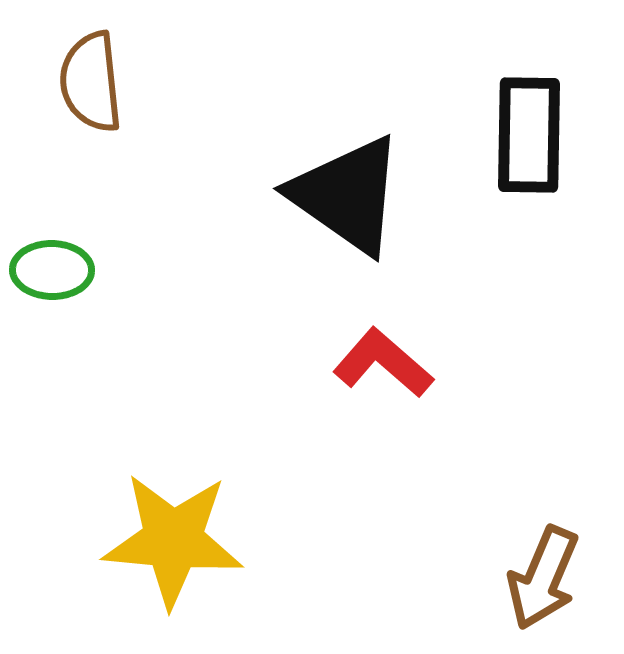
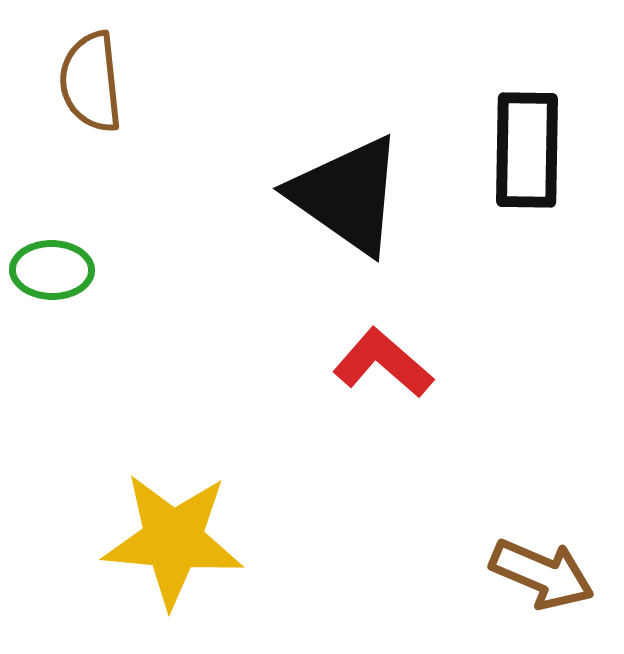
black rectangle: moved 2 px left, 15 px down
brown arrow: moved 1 px left, 4 px up; rotated 90 degrees counterclockwise
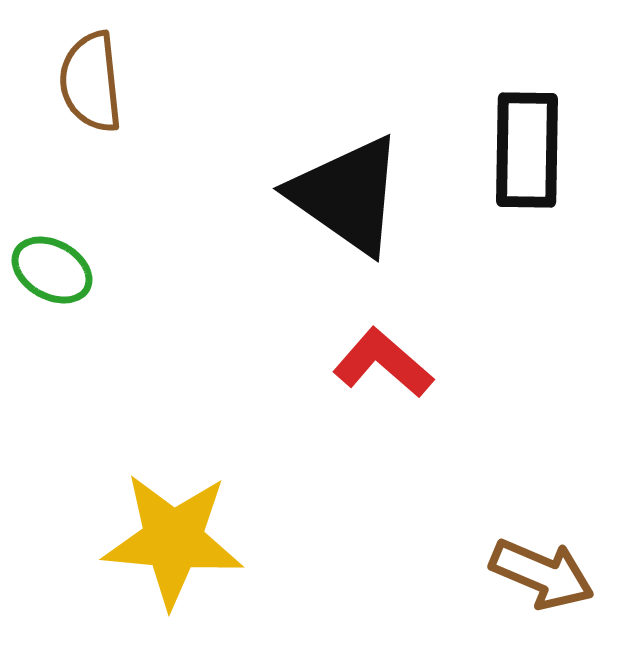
green ellipse: rotated 28 degrees clockwise
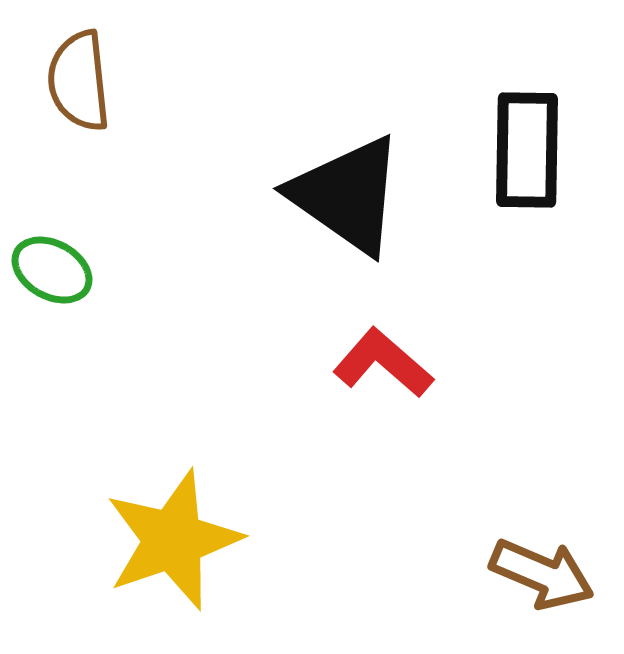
brown semicircle: moved 12 px left, 1 px up
yellow star: rotated 24 degrees counterclockwise
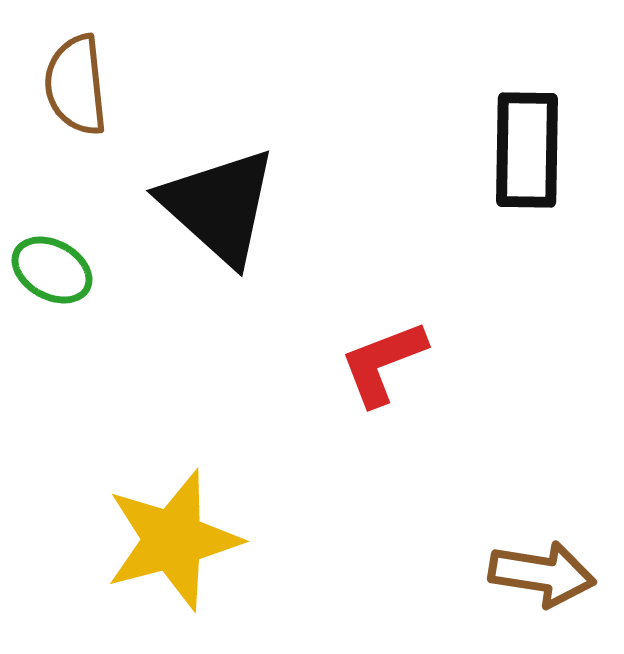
brown semicircle: moved 3 px left, 4 px down
black triangle: moved 128 px left, 11 px down; rotated 7 degrees clockwise
red L-shape: rotated 62 degrees counterclockwise
yellow star: rotated 4 degrees clockwise
brown arrow: rotated 14 degrees counterclockwise
